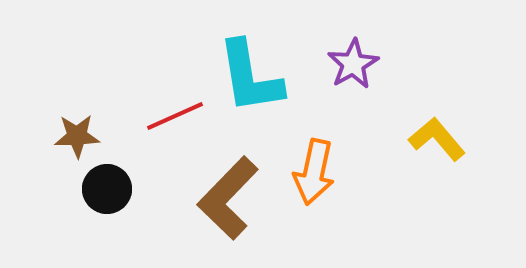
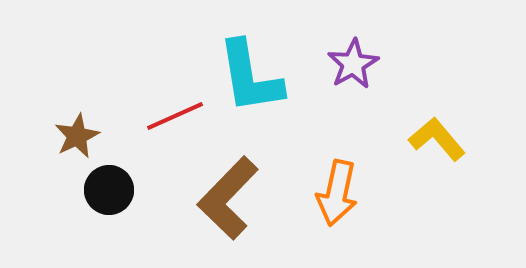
brown star: rotated 24 degrees counterclockwise
orange arrow: moved 23 px right, 21 px down
black circle: moved 2 px right, 1 px down
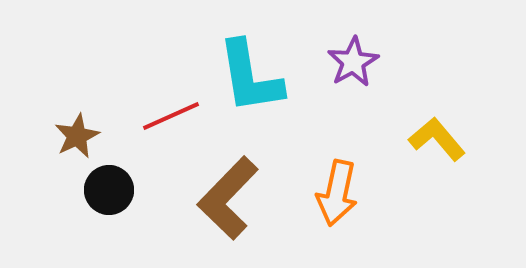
purple star: moved 2 px up
red line: moved 4 px left
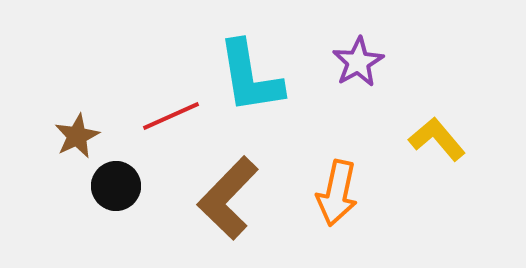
purple star: moved 5 px right
black circle: moved 7 px right, 4 px up
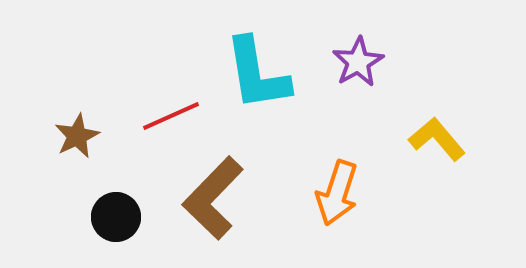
cyan L-shape: moved 7 px right, 3 px up
black circle: moved 31 px down
orange arrow: rotated 6 degrees clockwise
brown L-shape: moved 15 px left
